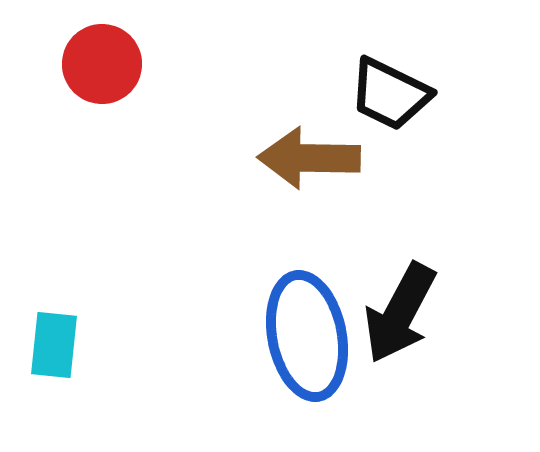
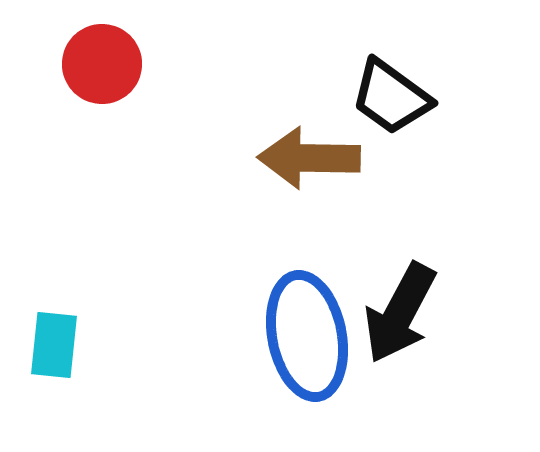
black trapezoid: moved 1 px right, 3 px down; rotated 10 degrees clockwise
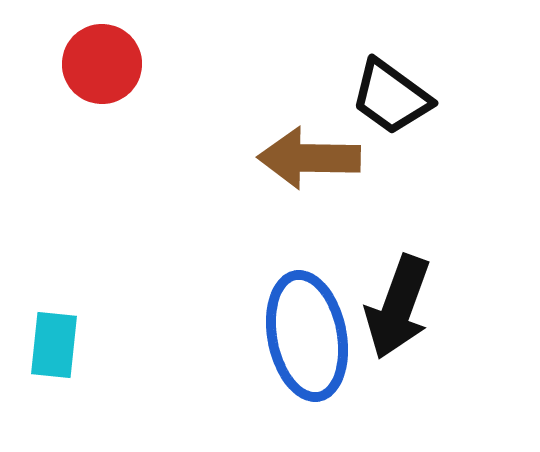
black arrow: moved 2 px left, 6 px up; rotated 8 degrees counterclockwise
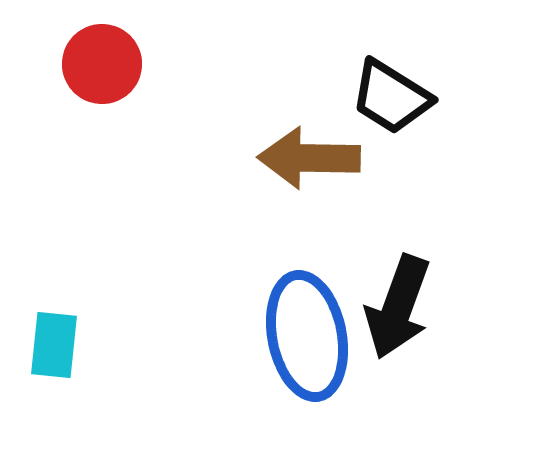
black trapezoid: rotated 4 degrees counterclockwise
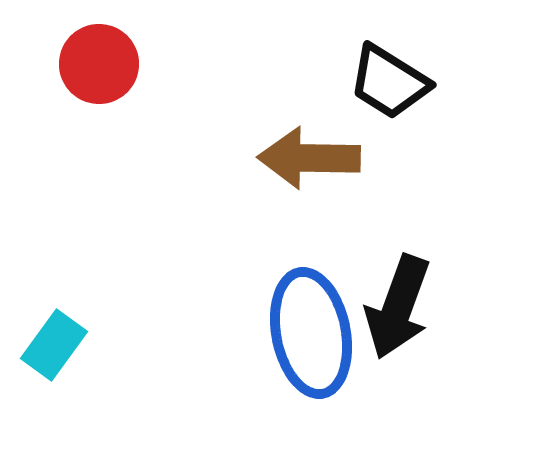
red circle: moved 3 px left
black trapezoid: moved 2 px left, 15 px up
blue ellipse: moved 4 px right, 3 px up
cyan rectangle: rotated 30 degrees clockwise
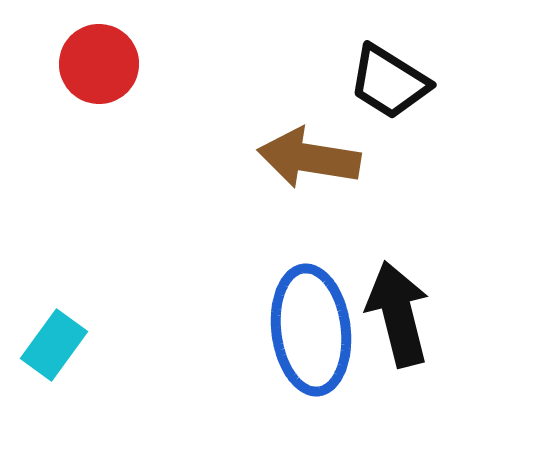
brown arrow: rotated 8 degrees clockwise
black arrow: moved 7 px down; rotated 146 degrees clockwise
blue ellipse: moved 3 px up; rotated 4 degrees clockwise
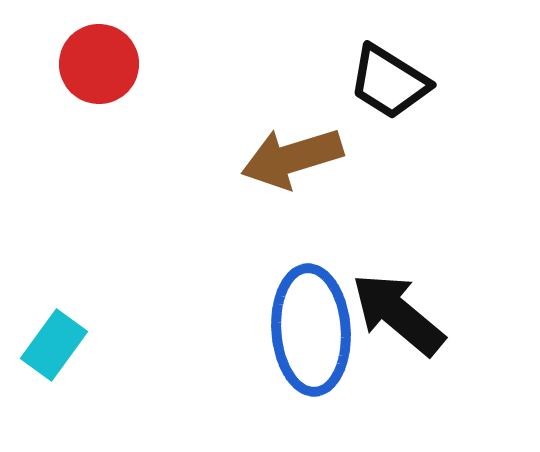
brown arrow: moved 17 px left; rotated 26 degrees counterclockwise
black arrow: rotated 36 degrees counterclockwise
blue ellipse: rotated 3 degrees clockwise
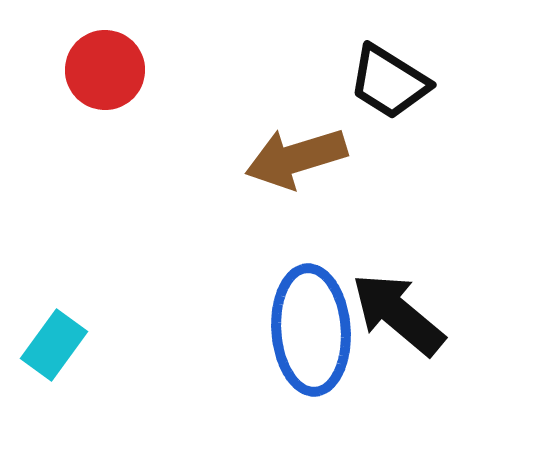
red circle: moved 6 px right, 6 px down
brown arrow: moved 4 px right
